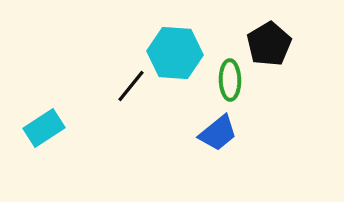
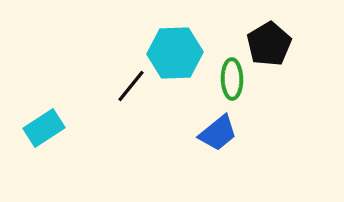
cyan hexagon: rotated 6 degrees counterclockwise
green ellipse: moved 2 px right, 1 px up
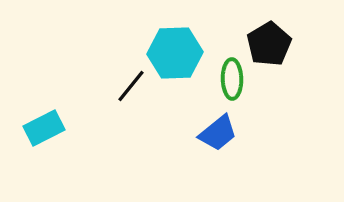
cyan rectangle: rotated 6 degrees clockwise
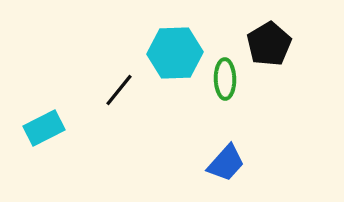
green ellipse: moved 7 px left
black line: moved 12 px left, 4 px down
blue trapezoid: moved 8 px right, 30 px down; rotated 9 degrees counterclockwise
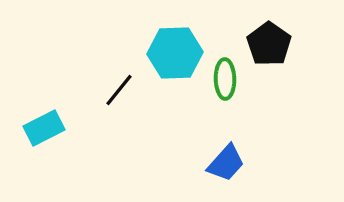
black pentagon: rotated 6 degrees counterclockwise
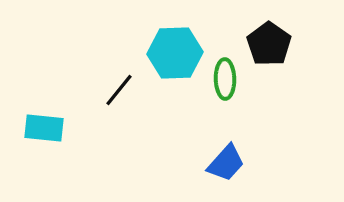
cyan rectangle: rotated 33 degrees clockwise
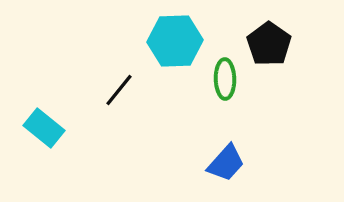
cyan hexagon: moved 12 px up
cyan rectangle: rotated 33 degrees clockwise
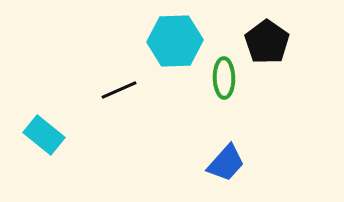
black pentagon: moved 2 px left, 2 px up
green ellipse: moved 1 px left, 1 px up
black line: rotated 27 degrees clockwise
cyan rectangle: moved 7 px down
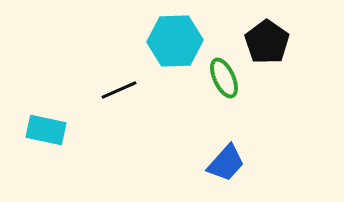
green ellipse: rotated 24 degrees counterclockwise
cyan rectangle: moved 2 px right, 5 px up; rotated 27 degrees counterclockwise
